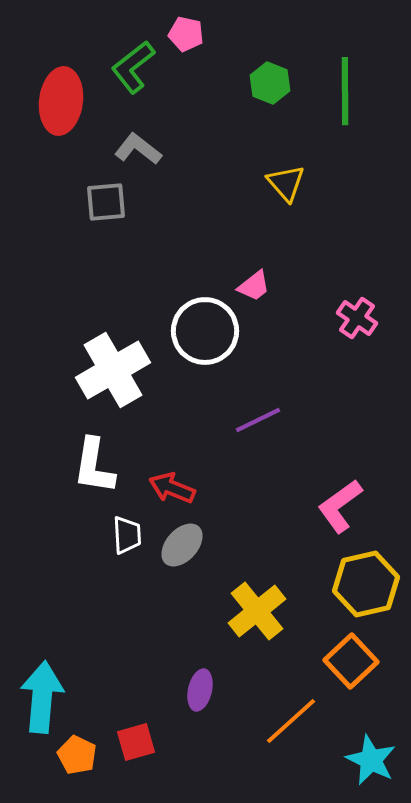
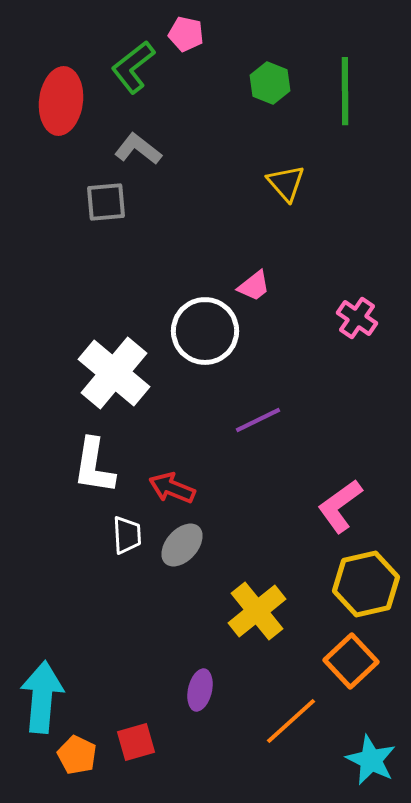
white cross: moved 1 px right, 3 px down; rotated 20 degrees counterclockwise
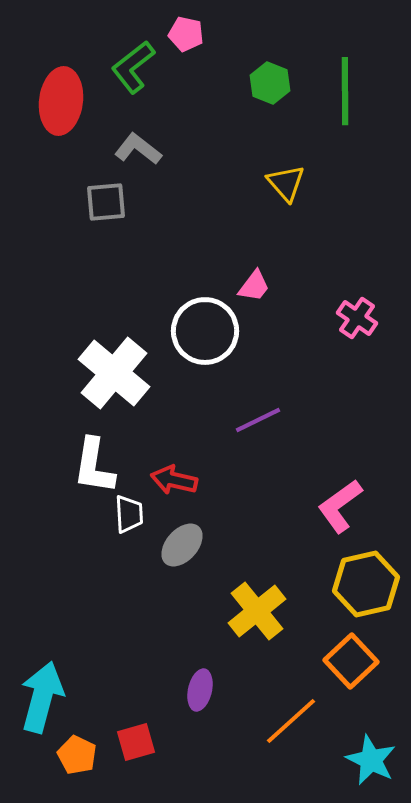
pink trapezoid: rotated 15 degrees counterclockwise
red arrow: moved 2 px right, 8 px up; rotated 9 degrees counterclockwise
white trapezoid: moved 2 px right, 21 px up
cyan arrow: rotated 10 degrees clockwise
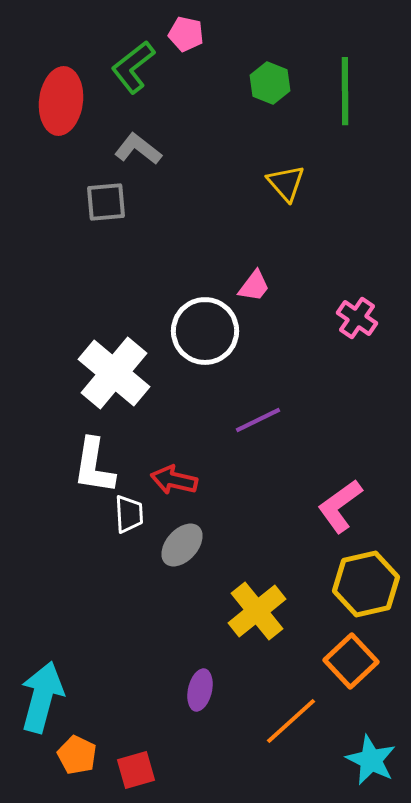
red square: moved 28 px down
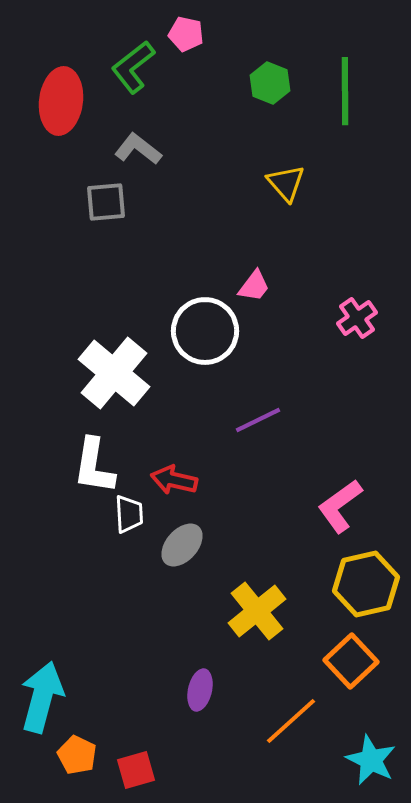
pink cross: rotated 21 degrees clockwise
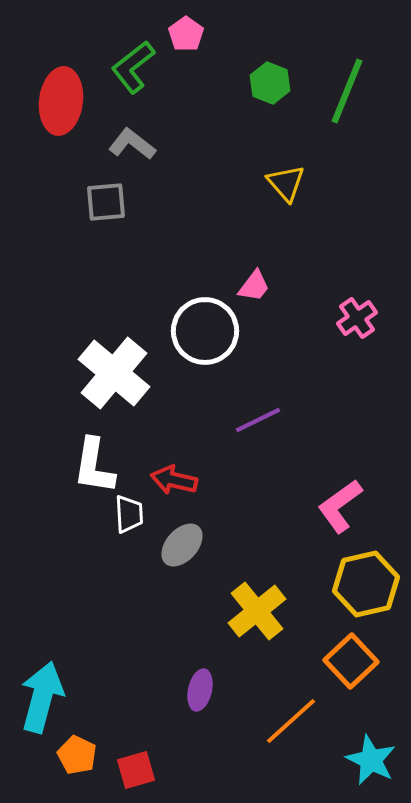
pink pentagon: rotated 24 degrees clockwise
green line: moved 2 px right; rotated 22 degrees clockwise
gray L-shape: moved 6 px left, 5 px up
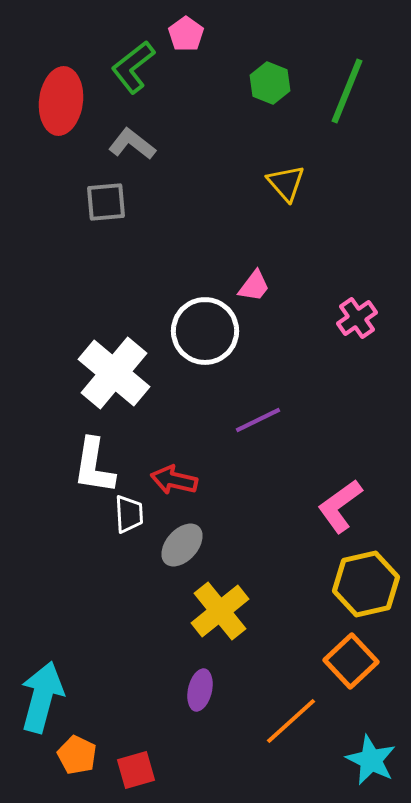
yellow cross: moved 37 px left
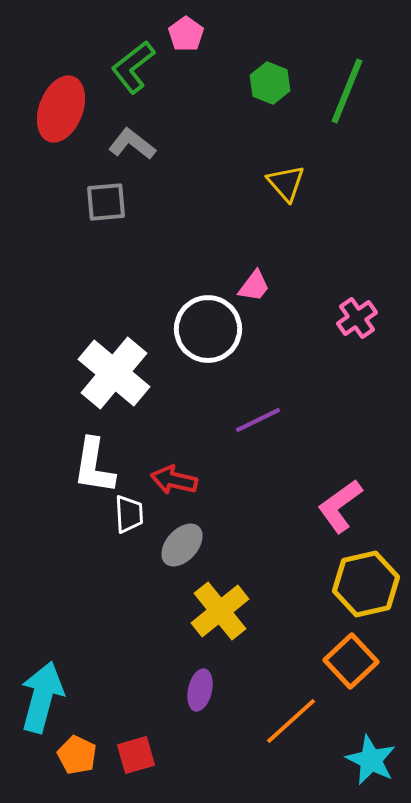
red ellipse: moved 8 px down; rotated 14 degrees clockwise
white circle: moved 3 px right, 2 px up
red square: moved 15 px up
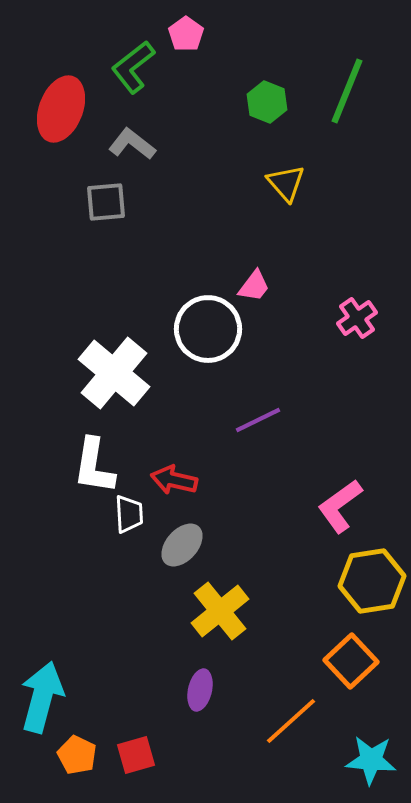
green hexagon: moved 3 px left, 19 px down
yellow hexagon: moved 6 px right, 3 px up; rotated 4 degrees clockwise
cyan star: rotated 21 degrees counterclockwise
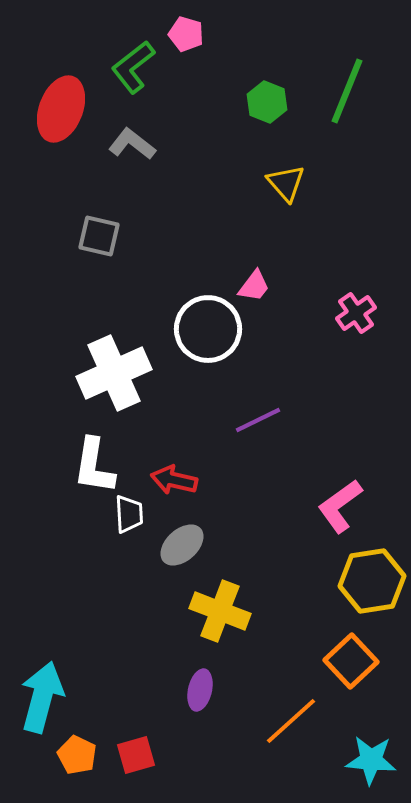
pink pentagon: rotated 20 degrees counterclockwise
gray square: moved 7 px left, 34 px down; rotated 18 degrees clockwise
pink cross: moved 1 px left, 5 px up
white cross: rotated 26 degrees clockwise
gray ellipse: rotated 6 degrees clockwise
yellow cross: rotated 30 degrees counterclockwise
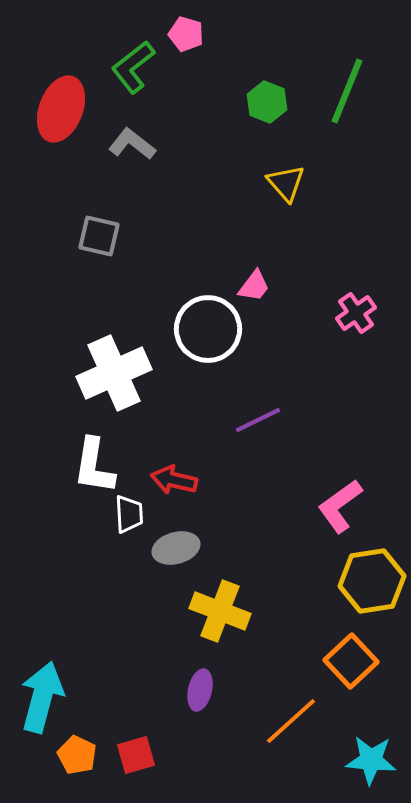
gray ellipse: moved 6 px left, 3 px down; rotated 27 degrees clockwise
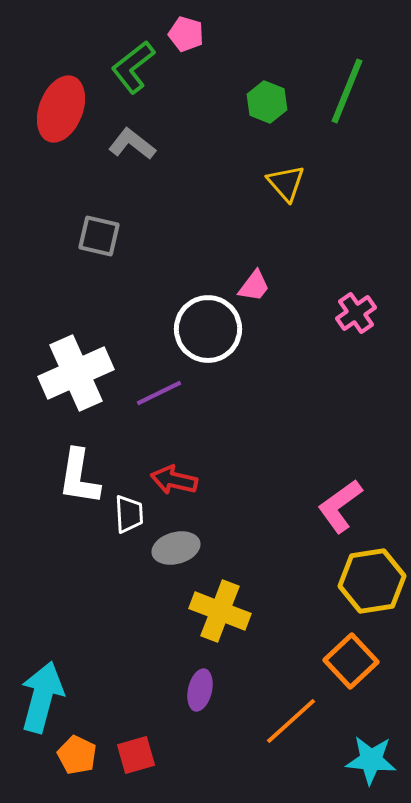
white cross: moved 38 px left
purple line: moved 99 px left, 27 px up
white L-shape: moved 15 px left, 11 px down
